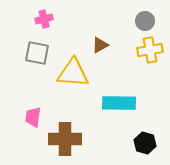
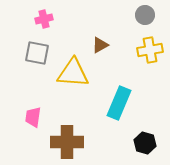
gray circle: moved 6 px up
cyan rectangle: rotated 68 degrees counterclockwise
brown cross: moved 2 px right, 3 px down
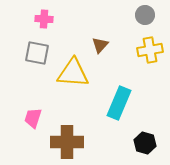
pink cross: rotated 18 degrees clockwise
brown triangle: rotated 18 degrees counterclockwise
pink trapezoid: moved 1 px down; rotated 10 degrees clockwise
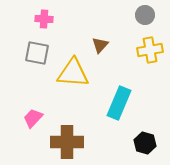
pink trapezoid: rotated 25 degrees clockwise
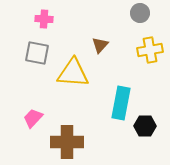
gray circle: moved 5 px left, 2 px up
cyan rectangle: moved 2 px right; rotated 12 degrees counterclockwise
black hexagon: moved 17 px up; rotated 15 degrees counterclockwise
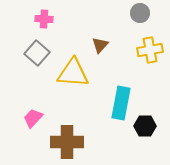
gray square: rotated 30 degrees clockwise
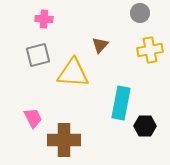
gray square: moved 1 px right, 2 px down; rotated 35 degrees clockwise
pink trapezoid: rotated 110 degrees clockwise
brown cross: moved 3 px left, 2 px up
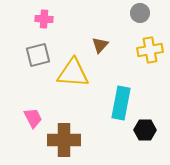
black hexagon: moved 4 px down
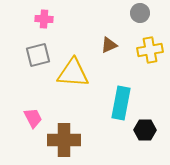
brown triangle: moved 9 px right; rotated 24 degrees clockwise
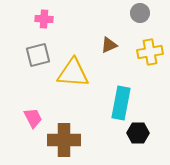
yellow cross: moved 2 px down
black hexagon: moved 7 px left, 3 px down
